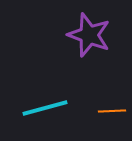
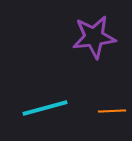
purple star: moved 5 px right, 2 px down; rotated 27 degrees counterclockwise
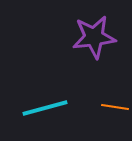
orange line: moved 3 px right, 4 px up; rotated 12 degrees clockwise
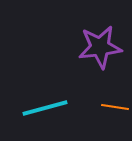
purple star: moved 6 px right, 10 px down
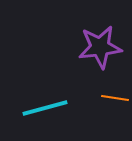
orange line: moved 9 px up
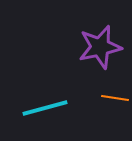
purple star: rotated 6 degrees counterclockwise
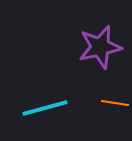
orange line: moved 5 px down
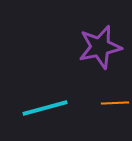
orange line: rotated 12 degrees counterclockwise
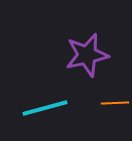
purple star: moved 13 px left, 8 px down
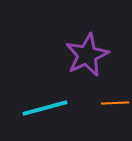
purple star: rotated 12 degrees counterclockwise
